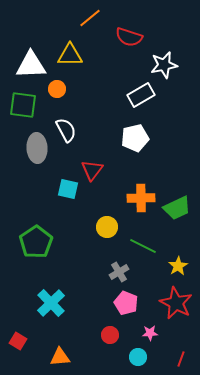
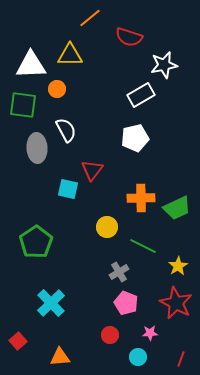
red square: rotated 18 degrees clockwise
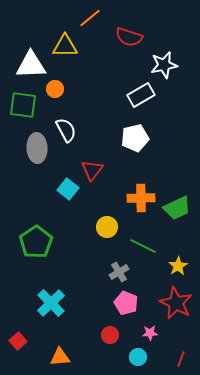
yellow triangle: moved 5 px left, 9 px up
orange circle: moved 2 px left
cyan square: rotated 25 degrees clockwise
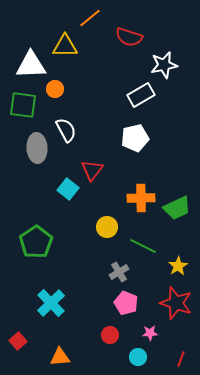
red star: rotated 8 degrees counterclockwise
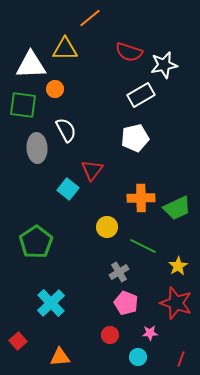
red semicircle: moved 15 px down
yellow triangle: moved 3 px down
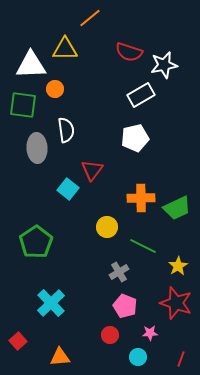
white semicircle: rotated 20 degrees clockwise
pink pentagon: moved 1 px left, 3 px down
